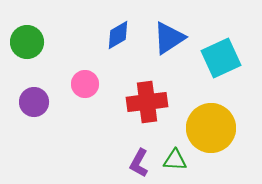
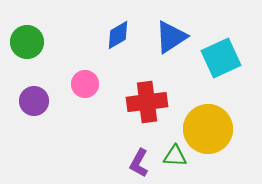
blue triangle: moved 2 px right, 1 px up
purple circle: moved 1 px up
yellow circle: moved 3 px left, 1 px down
green triangle: moved 4 px up
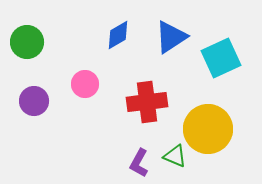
green triangle: rotated 20 degrees clockwise
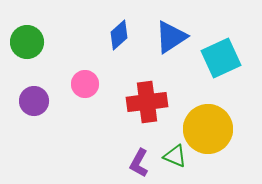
blue diamond: moved 1 px right; rotated 12 degrees counterclockwise
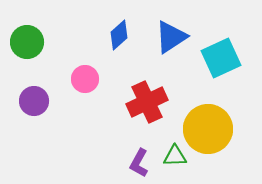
pink circle: moved 5 px up
red cross: rotated 18 degrees counterclockwise
green triangle: rotated 25 degrees counterclockwise
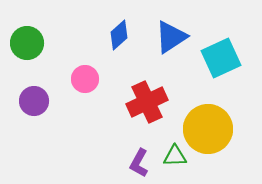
green circle: moved 1 px down
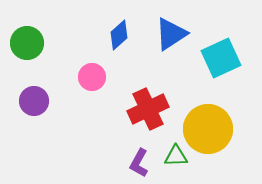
blue triangle: moved 3 px up
pink circle: moved 7 px right, 2 px up
red cross: moved 1 px right, 7 px down
green triangle: moved 1 px right
